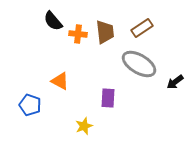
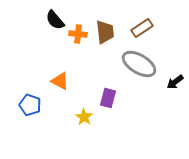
black semicircle: moved 2 px right, 1 px up
purple rectangle: rotated 12 degrees clockwise
yellow star: moved 9 px up; rotated 18 degrees counterclockwise
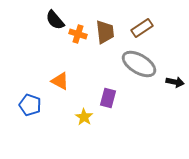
orange cross: rotated 12 degrees clockwise
black arrow: rotated 132 degrees counterclockwise
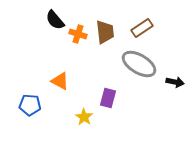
blue pentagon: rotated 15 degrees counterclockwise
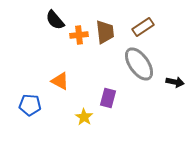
brown rectangle: moved 1 px right, 1 px up
orange cross: moved 1 px right, 1 px down; rotated 24 degrees counterclockwise
gray ellipse: rotated 24 degrees clockwise
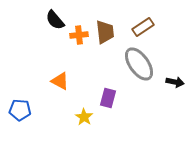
blue pentagon: moved 10 px left, 5 px down
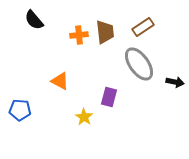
black semicircle: moved 21 px left
purple rectangle: moved 1 px right, 1 px up
